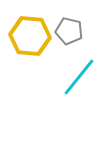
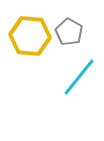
gray pentagon: moved 1 px down; rotated 16 degrees clockwise
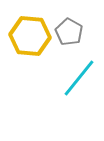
cyan line: moved 1 px down
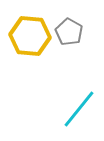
cyan line: moved 31 px down
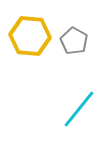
gray pentagon: moved 5 px right, 9 px down
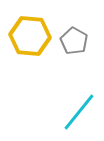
cyan line: moved 3 px down
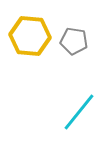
gray pentagon: rotated 20 degrees counterclockwise
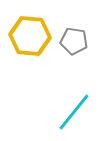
cyan line: moved 5 px left
